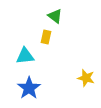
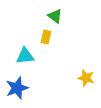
blue star: moved 12 px left; rotated 15 degrees clockwise
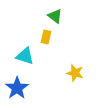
cyan triangle: rotated 24 degrees clockwise
yellow star: moved 11 px left, 5 px up
blue star: rotated 15 degrees counterclockwise
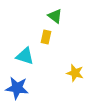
blue star: rotated 30 degrees counterclockwise
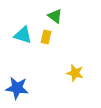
cyan triangle: moved 2 px left, 21 px up
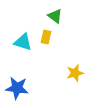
cyan triangle: moved 7 px down
yellow star: rotated 30 degrees counterclockwise
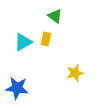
yellow rectangle: moved 2 px down
cyan triangle: rotated 48 degrees counterclockwise
